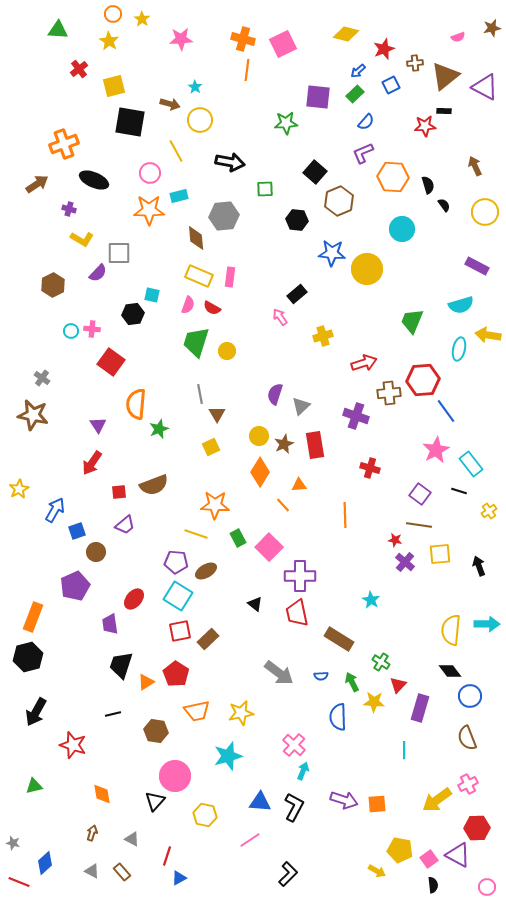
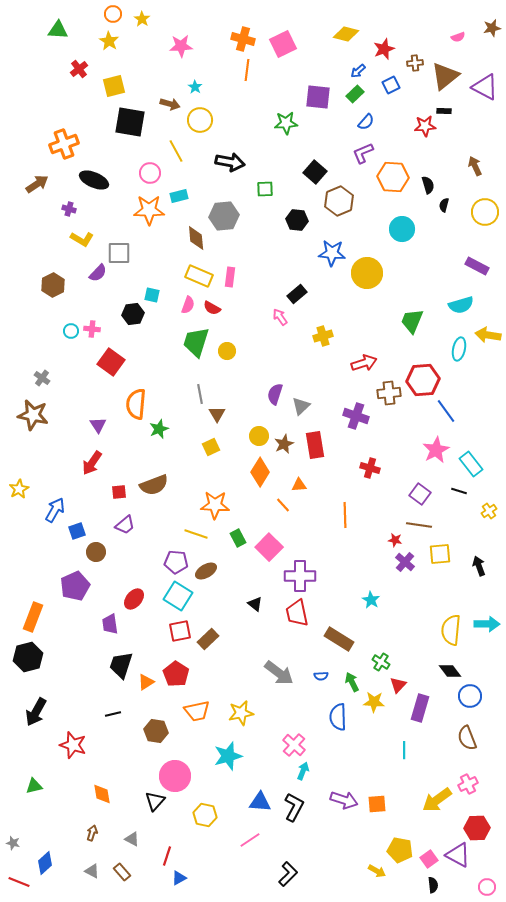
pink star at (181, 39): moved 7 px down
black semicircle at (444, 205): rotated 128 degrees counterclockwise
yellow circle at (367, 269): moved 4 px down
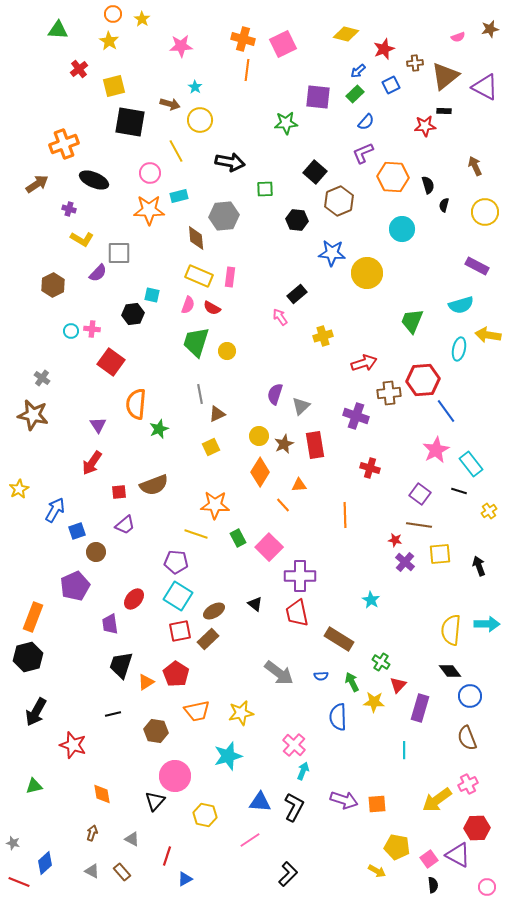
brown star at (492, 28): moved 2 px left, 1 px down
brown triangle at (217, 414): rotated 36 degrees clockwise
brown ellipse at (206, 571): moved 8 px right, 40 px down
yellow pentagon at (400, 850): moved 3 px left, 3 px up
blue triangle at (179, 878): moved 6 px right, 1 px down
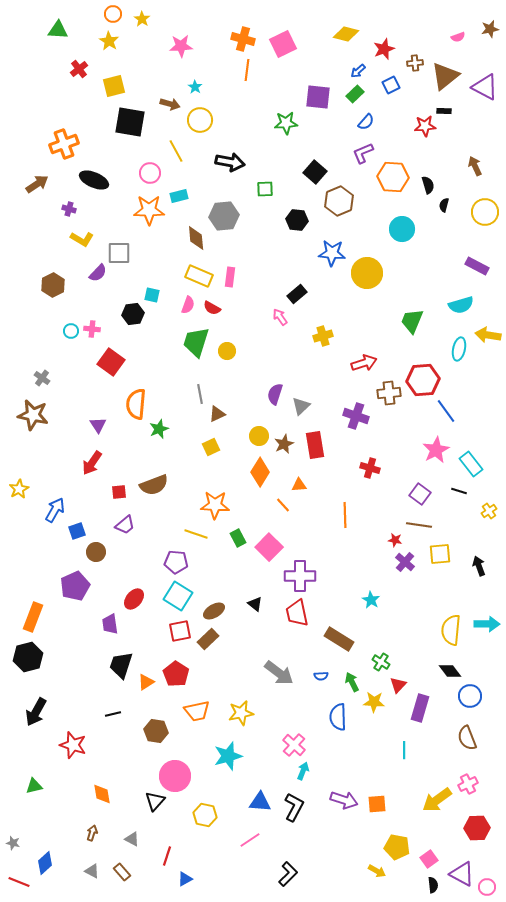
purple triangle at (458, 855): moved 4 px right, 19 px down
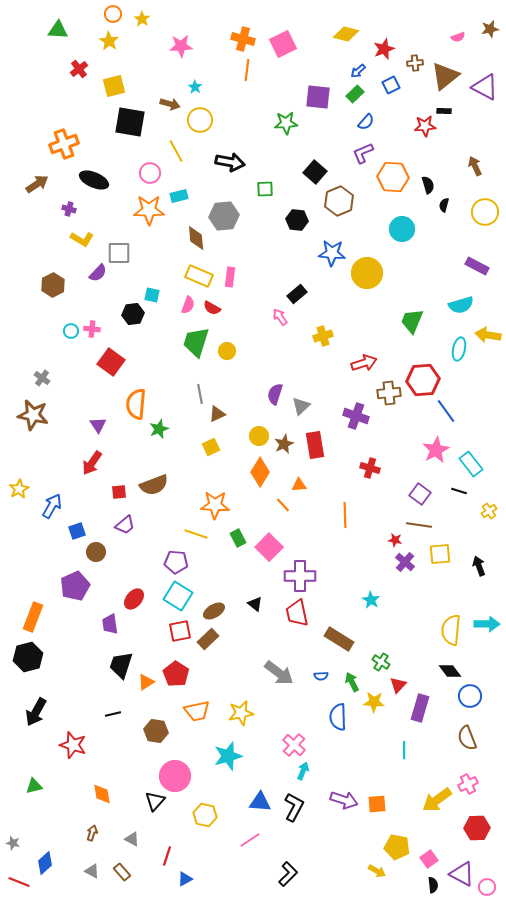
blue arrow at (55, 510): moved 3 px left, 4 px up
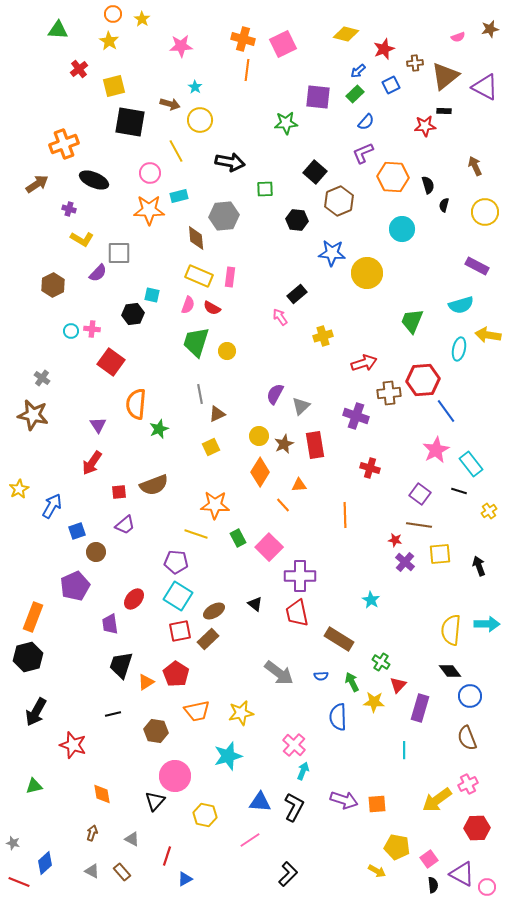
purple semicircle at (275, 394): rotated 10 degrees clockwise
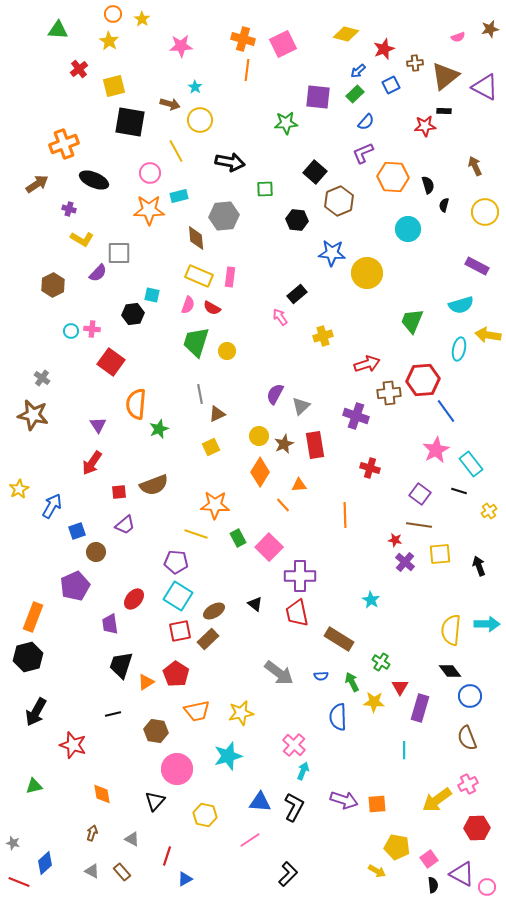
cyan circle at (402, 229): moved 6 px right
red arrow at (364, 363): moved 3 px right, 1 px down
red triangle at (398, 685): moved 2 px right, 2 px down; rotated 12 degrees counterclockwise
pink circle at (175, 776): moved 2 px right, 7 px up
